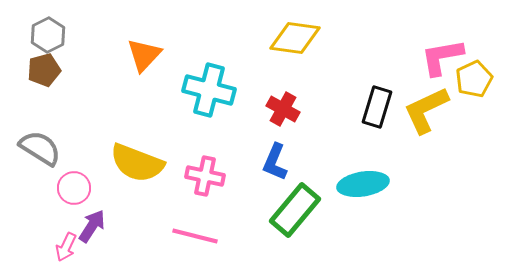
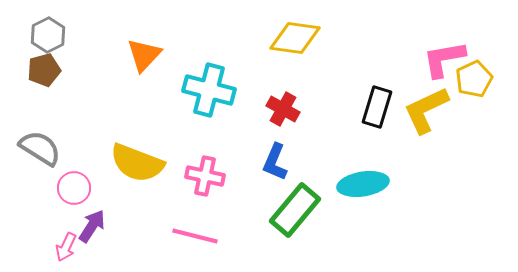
pink L-shape: moved 2 px right, 2 px down
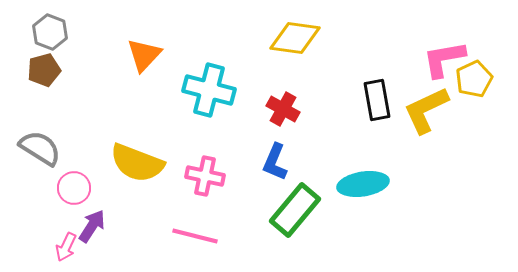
gray hexagon: moved 2 px right, 3 px up; rotated 12 degrees counterclockwise
black rectangle: moved 7 px up; rotated 27 degrees counterclockwise
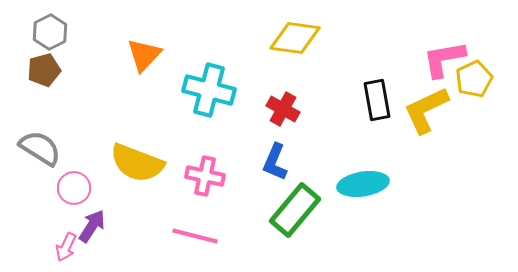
gray hexagon: rotated 12 degrees clockwise
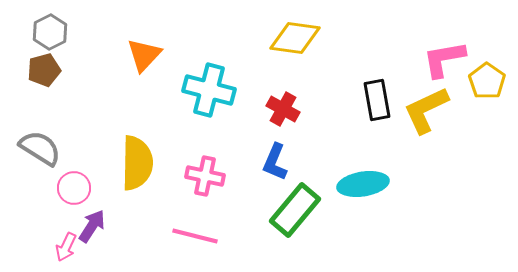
yellow pentagon: moved 13 px right, 2 px down; rotated 12 degrees counterclockwise
yellow semicircle: rotated 110 degrees counterclockwise
